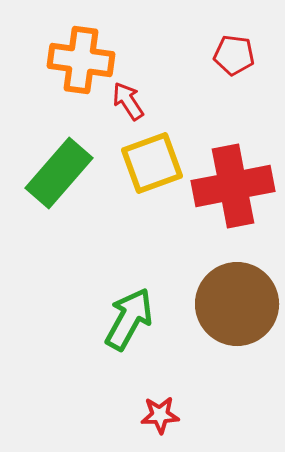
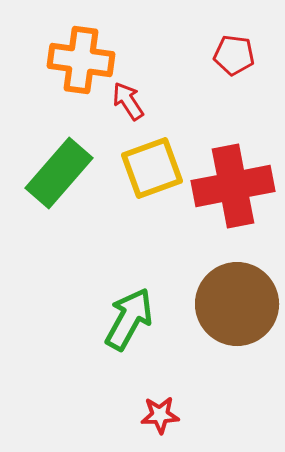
yellow square: moved 5 px down
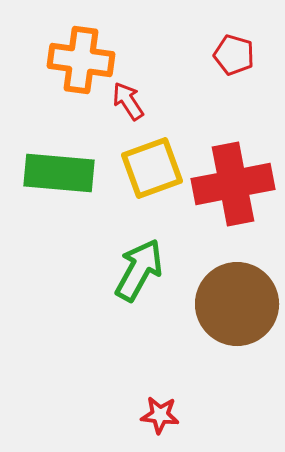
red pentagon: rotated 9 degrees clockwise
green rectangle: rotated 54 degrees clockwise
red cross: moved 2 px up
green arrow: moved 10 px right, 49 px up
red star: rotated 9 degrees clockwise
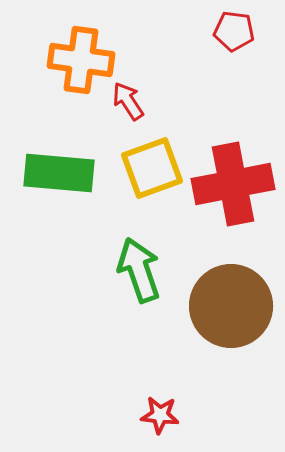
red pentagon: moved 24 px up; rotated 9 degrees counterclockwise
green arrow: rotated 48 degrees counterclockwise
brown circle: moved 6 px left, 2 px down
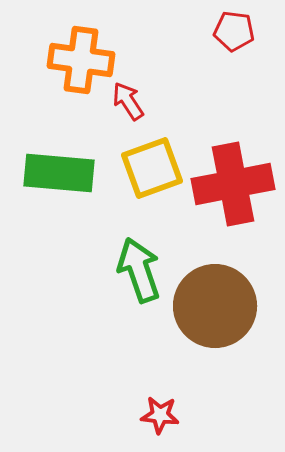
brown circle: moved 16 px left
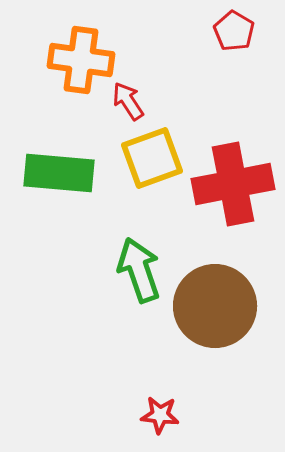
red pentagon: rotated 24 degrees clockwise
yellow square: moved 10 px up
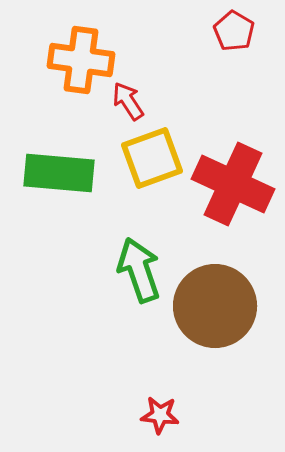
red cross: rotated 36 degrees clockwise
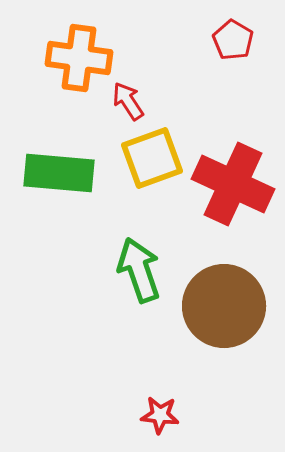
red pentagon: moved 1 px left, 9 px down
orange cross: moved 2 px left, 2 px up
brown circle: moved 9 px right
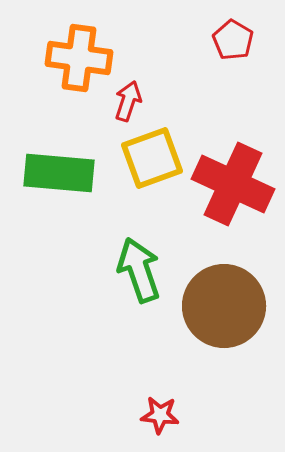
red arrow: rotated 51 degrees clockwise
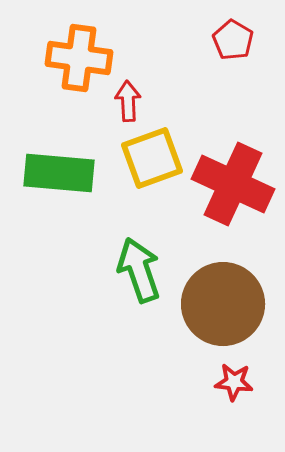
red arrow: rotated 21 degrees counterclockwise
brown circle: moved 1 px left, 2 px up
red star: moved 74 px right, 33 px up
